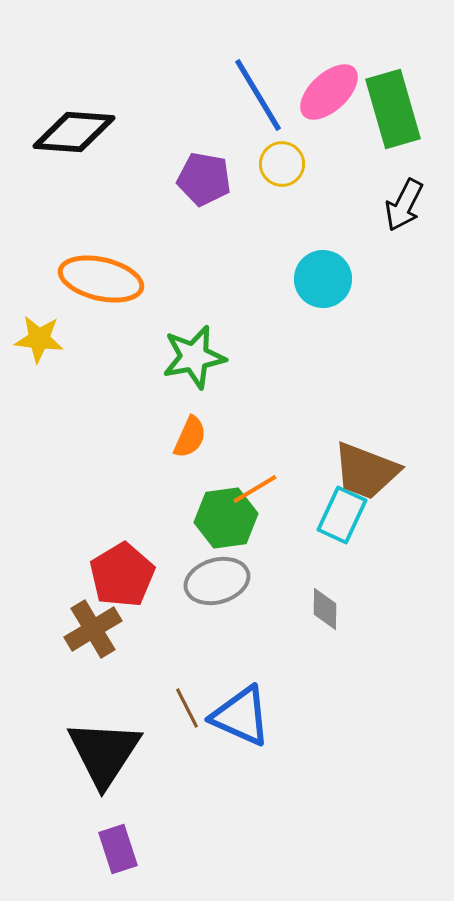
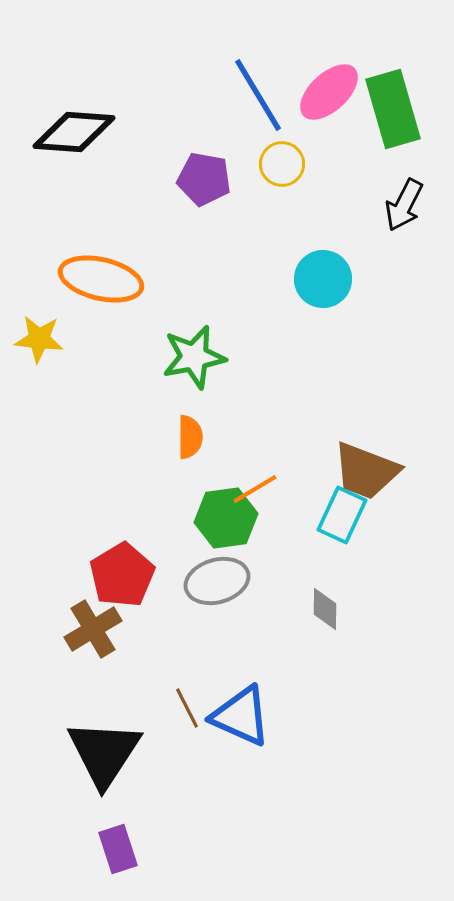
orange semicircle: rotated 24 degrees counterclockwise
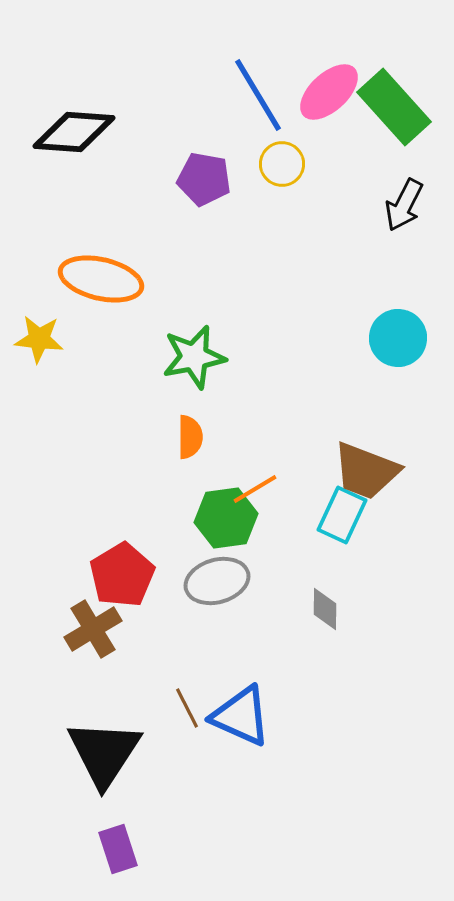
green rectangle: moved 1 px right, 2 px up; rotated 26 degrees counterclockwise
cyan circle: moved 75 px right, 59 px down
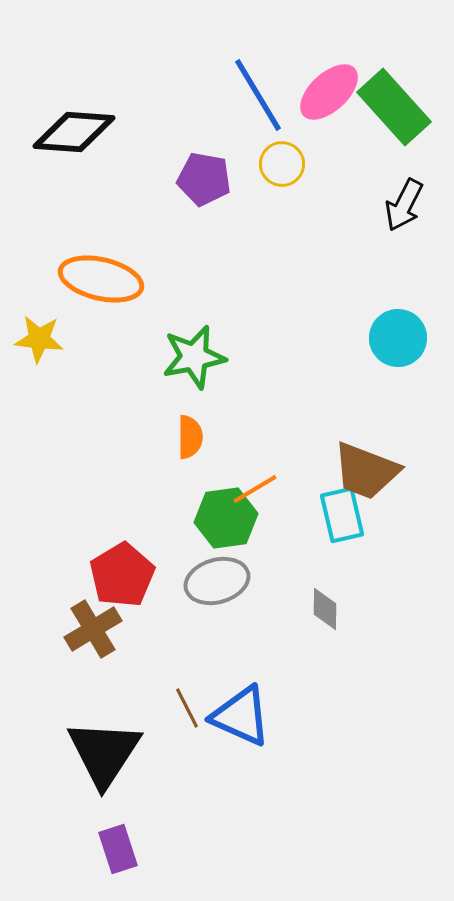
cyan rectangle: rotated 38 degrees counterclockwise
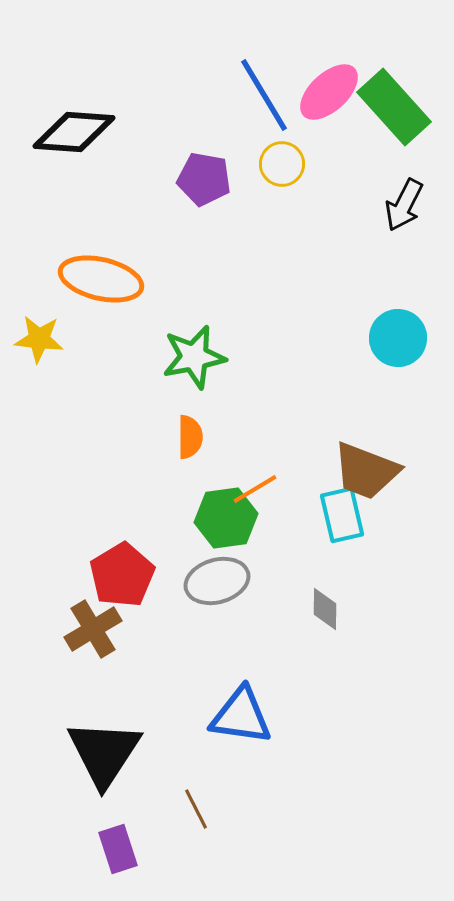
blue line: moved 6 px right
brown line: moved 9 px right, 101 px down
blue triangle: rotated 16 degrees counterclockwise
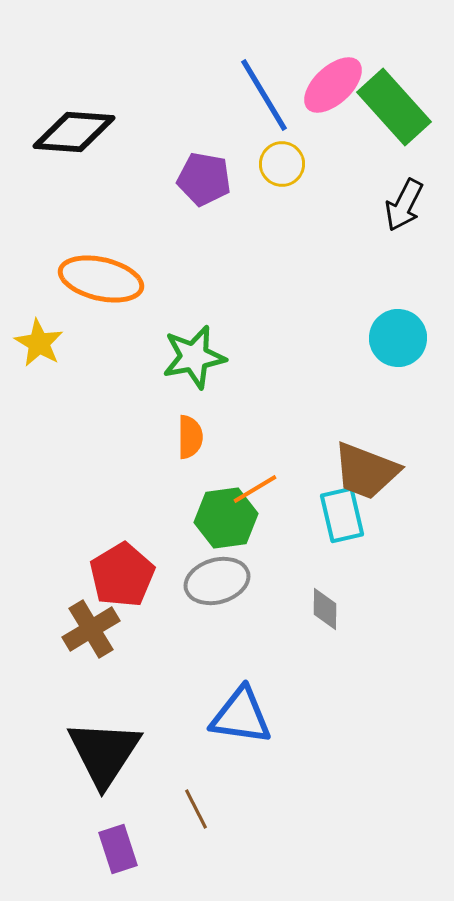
pink ellipse: moved 4 px right, 7 px up
yellow star: moved 4 px down; rotated 24 degrees clockwise
brown cross: moved 2 px left
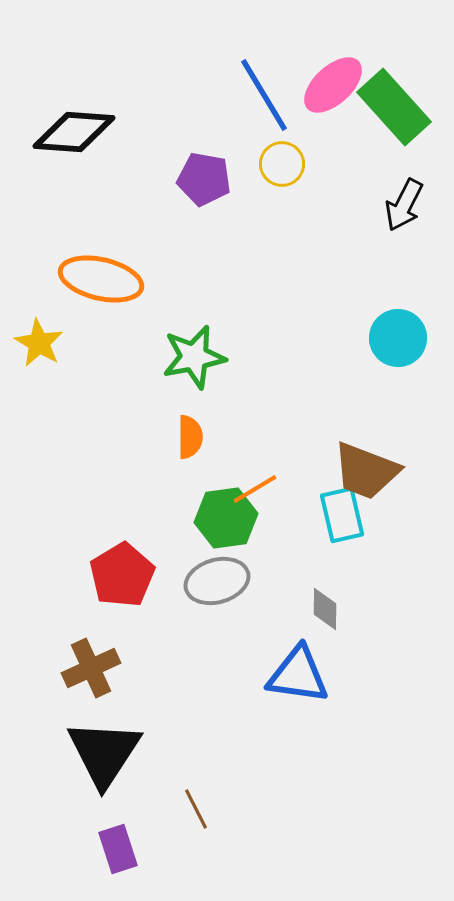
brown cross: moved 39 px down; rotated 6 degrees clockwise
blue triangle: moved 57 px right, 41 px up
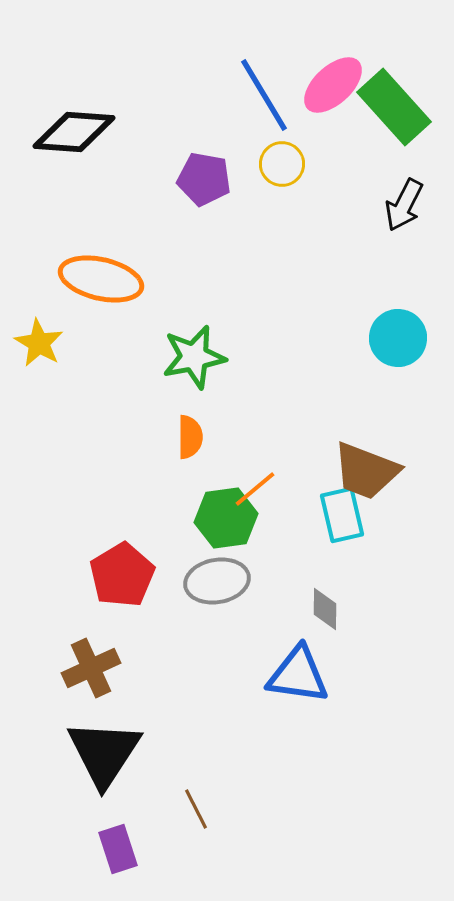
orange line: rotated 9 degrees counterclockwise
gray ellipse: rotated 6 degrees clockwise
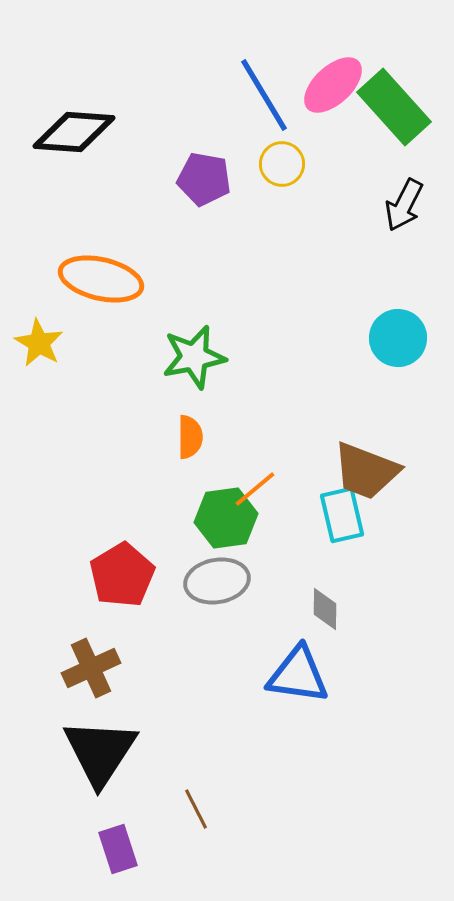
black triangle: moved 4 px left, 1 px up
